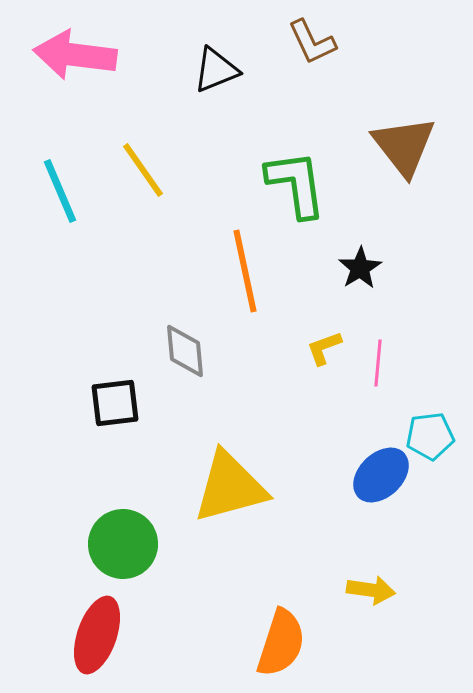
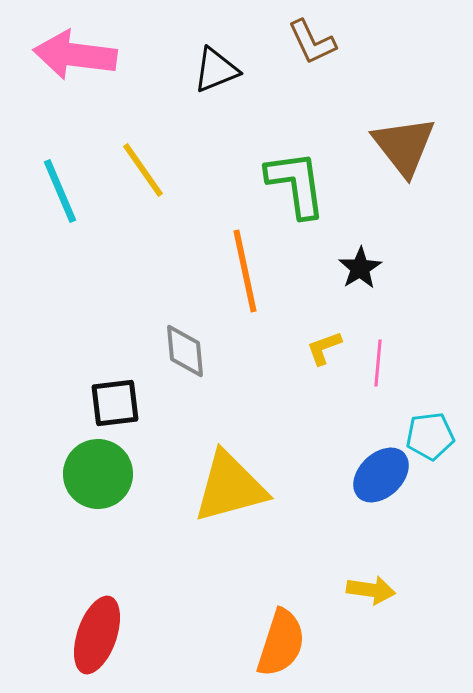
green circle: moved 25 px left, 70 px up
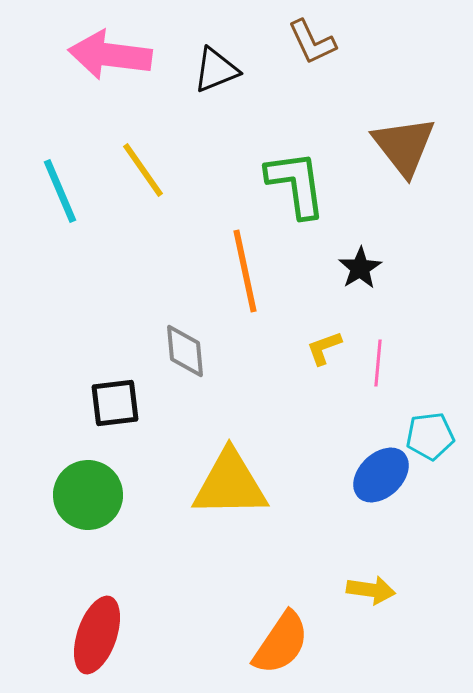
pink arrow: moved 35 px right
green circle: moved 10 px left, 21 px down
yellow triangle: moved 3 px up; rotated 14 degrees clockwise
orange semicircle: rotated 16 degrees clockwise
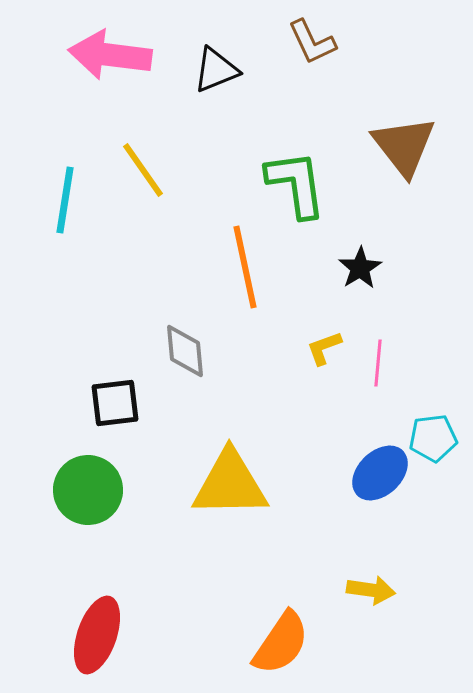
cyan line: moved 5 px right, 9 px down; rotated 32 degrees clockwise
orange line: moved 4 px up
cyan pentagon: moved 3 px right, 2 px down
blue ellipse: moved 1 px left, 2 px up
green circle: moved 5 px up
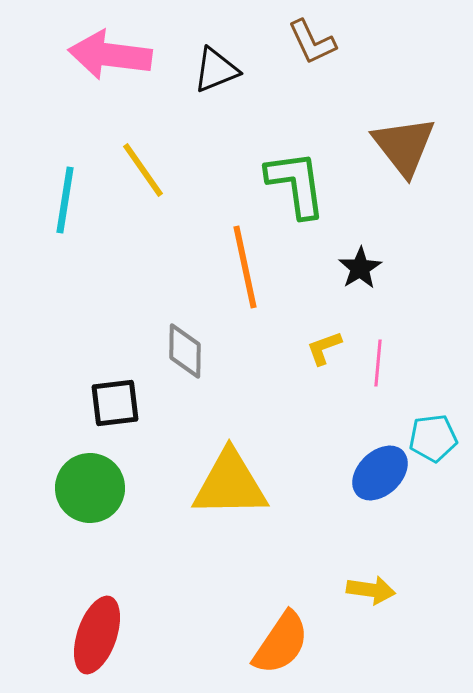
gray diamond: rotated 6 degrees clockwise
green circle: moved 2 px right, 2 px up
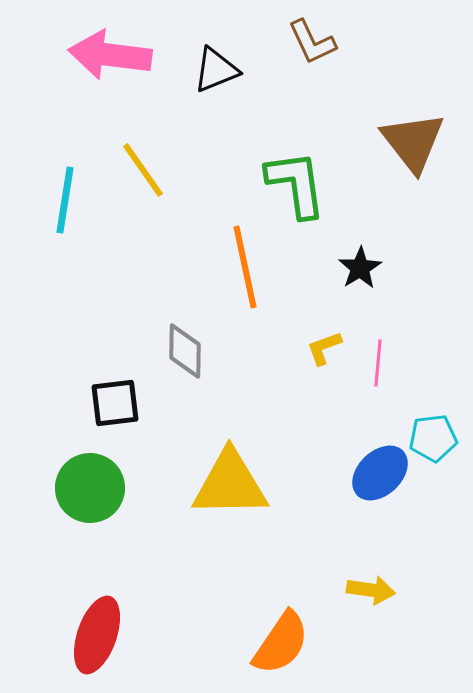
brown triangle: moved 9 px right, 4 px up
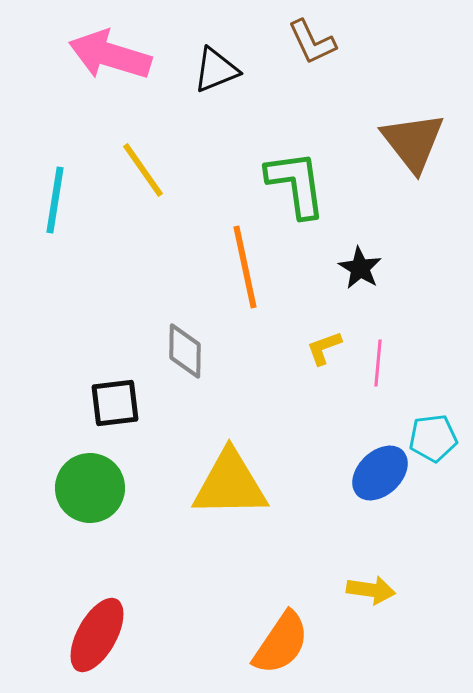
pink arrow: rotated 10 degrees clockwise
cyan line: moved 10 px left
black star: rotated 9 degrees counterclockwise
red ellipse: rotated 10 degrees clockwise
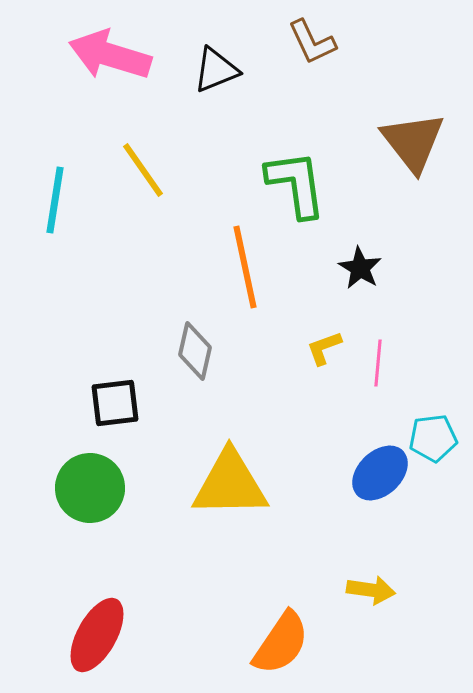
gray diamond: moved 10 px right; rotated 12 degrees clockwise
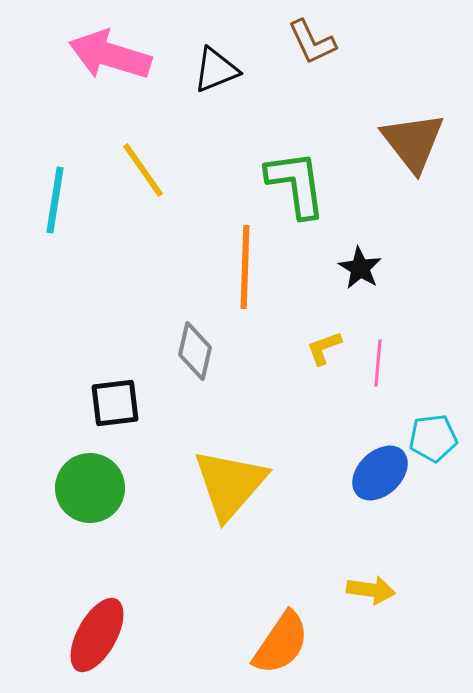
orange line: rotated 14 degrees clockwise
yellow triangle: rotated 48 degrees counterclockwise
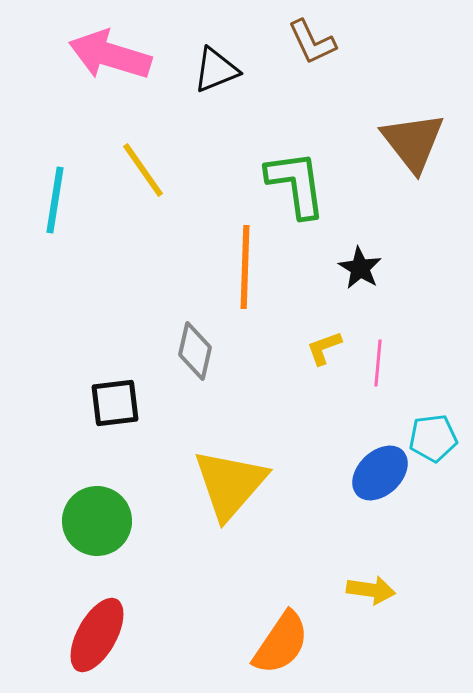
green circle: moved 7 px right, 33 px down
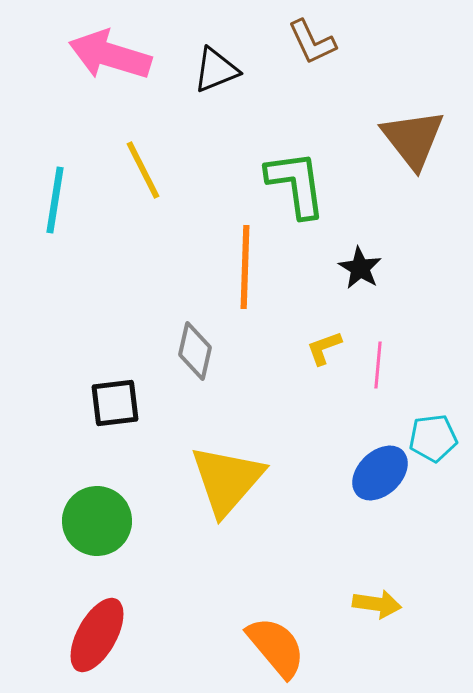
brown triangle: moved 3 px up
yellow line: rotated 8 degrees clockwise
pink line: moved 2 px down
yellow triangle: moved 3 px left, 4 px up
yellow arrow: moved 6 px right, 14 px down
orange semicircle: moved 5 px left, 4 px down; rotated 74 degrees counterclockwise
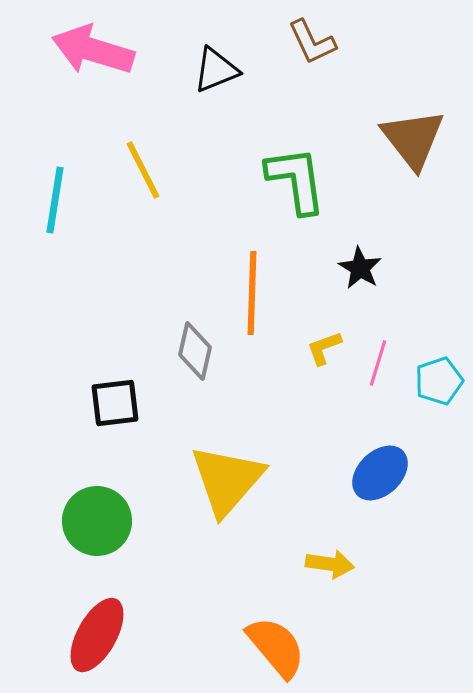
pink arrow: moved 17 px left, 5 px up
green L-shape: moved 4 px up
orange line: moved 7 px right, 26 px down
pink line: moved 2 px up; rotated 12 degrees clockwise
cyan pentagon: moved 6 px right, 57 px up; rotated 12 degrees counterclockwise
yellow arrow: moved 47 px left, 40 px up
